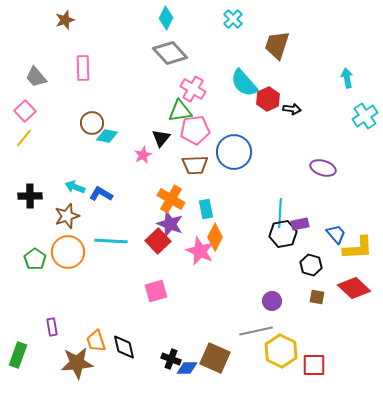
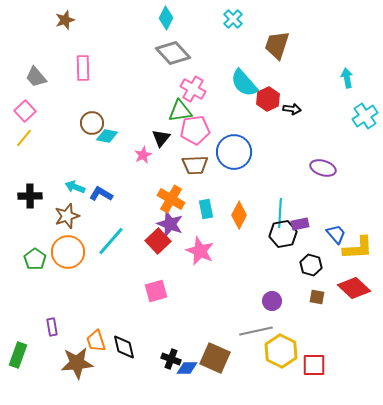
gray diamond at (170, 53): moved 3 px right
orange diamond at (215, 237): moved 24 px right, 22 px up
cyan line at (111, 241): rotated 52 degrees counterclockwise
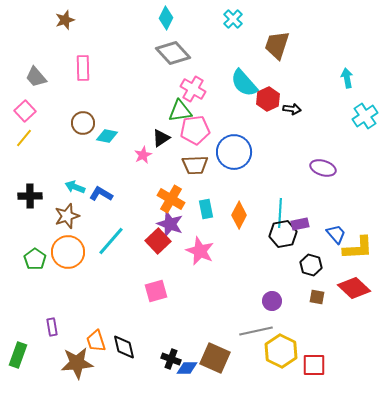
brown circle at (92, 123): moved 9 px left
black triangle at (161, 138): rotated 18 degrees clockwise
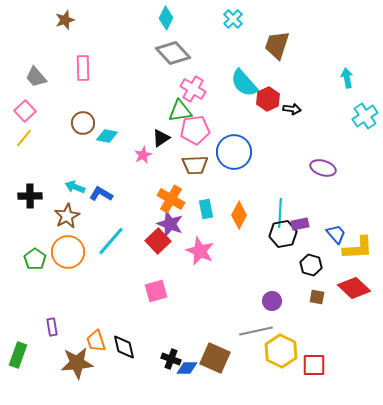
brown star at (67, 216): rotated 10 degrees counterclockwise
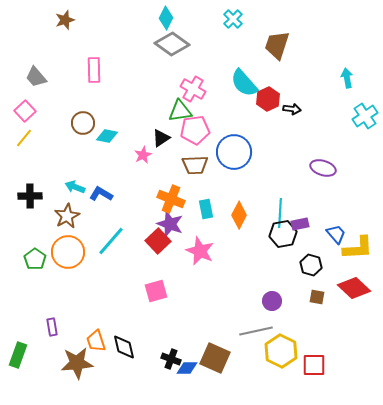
gray diamond at (173, 53): moved 1 px left, 9 px up; rotated 12 degrees counterclockwise
pink rectangle at (83, 68): moved 11 px right, 2 px down
orange cross at (171, 199): rotated 8 degrees counterclockwise
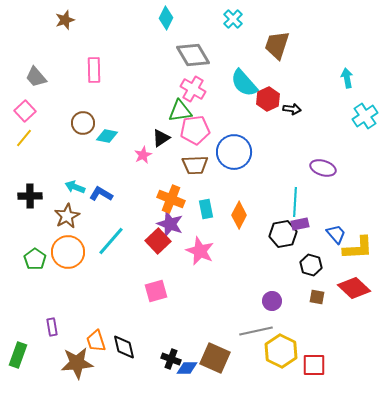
gray diamond at (172, 44): moved 21 px right, 11 px down; rotated 24 degrees clockwise
cyan line at (280, 213): moved 15 px right, 11 px up
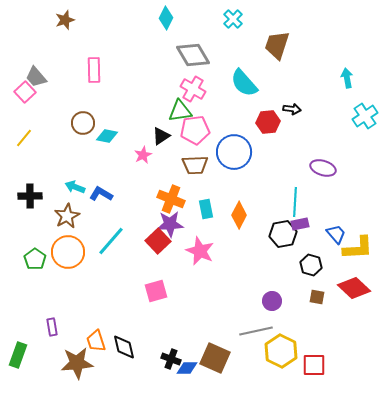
red hexagon at (268, 99): moved 23 px down; rotated 20 degrees clockwise
pink square at (25, 111): moved 19 px up
black triangle at (161, 138): moved 2 px up
purple star at (170, 224): rotated 24 degrees counterclockwise
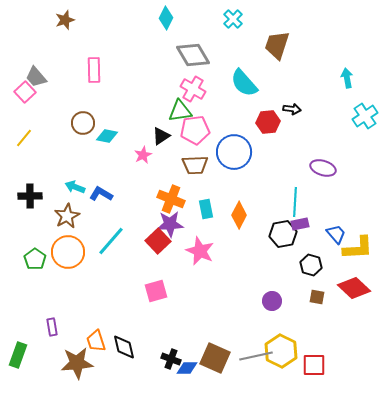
gray line at (256, 331): moved 25 px down
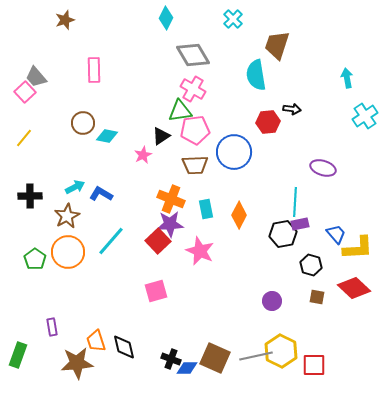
cyan semicircle at (244, 83): moved 12 px right, 8 px up; rotated 32 degrees clockwise
cyan arrow at (75, 187): rotated 132 degrees clockwise
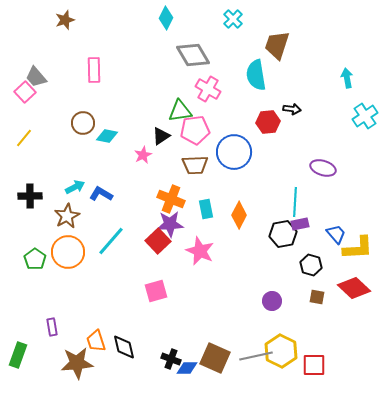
pink cross at (193, 89): moved 15 px right
